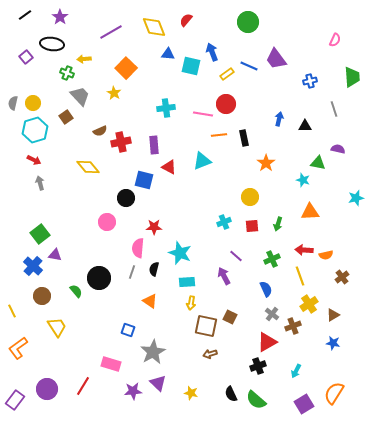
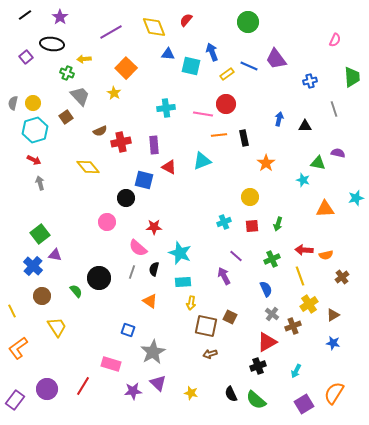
purple semicircle at (338, 149): moved 4 px down
orange triangle at (310, 212): moved 15 px right, 3 px up
pink semicircle at (138, 248): rotated 54 degrees counterclockwise
cyan rectangle at (187, 282): moved 4 px left
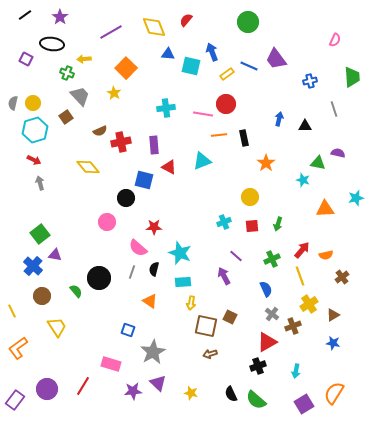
purple square at (26, 57): moved 2 px down; rotated 24 degrees counterclockwise
red arrow at (304, 250): moved 2 px left; rotated 126 degrees clockwise
cyan arrow at (296, 371): rotated 16 degrees counterclockwise
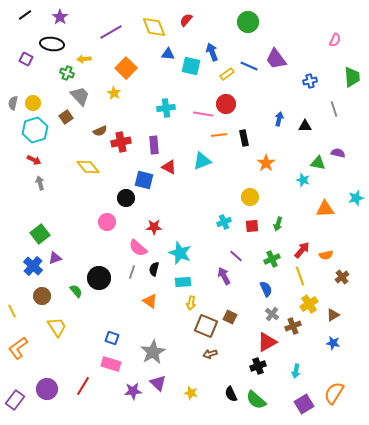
purple triangle at (55, 255): moved 3 px down; rotated 32 degrees counterclockwise
brown square at (206, 326): rotated 10 degrees clockwise
blue square at (128, 330): moved 16 px left, 8 px down
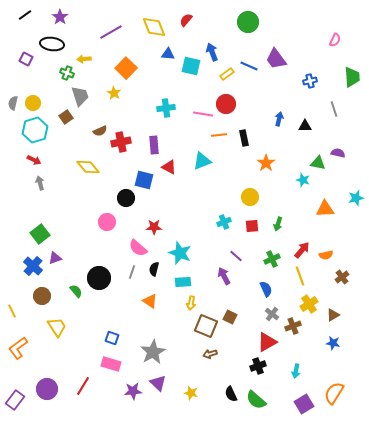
gray trapezoid at (80, 96): rotated 25 degrees clockwise
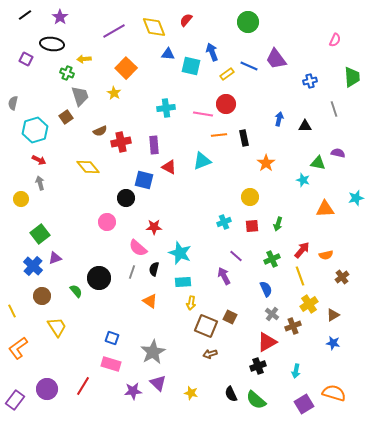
purple line at (111, 32): moved 3 px right, 1 px up
yellow circle at (33, 103): moved 12 px left, 96 px down
red arrow at (34, 160): moved 5 px right
orange semicircle at (334, 393): rotated 75 degrees clockwise
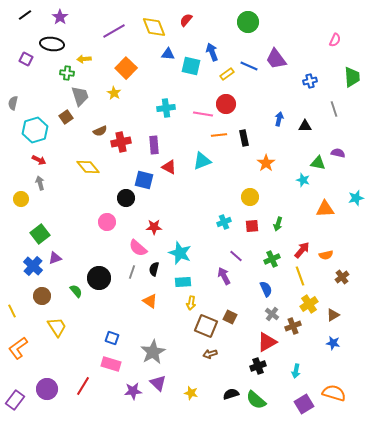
green cross at (67, 73): rotated 16 degrees counterclockwise
black semicircle at (231, 394): rotated 98 degrees clockwise
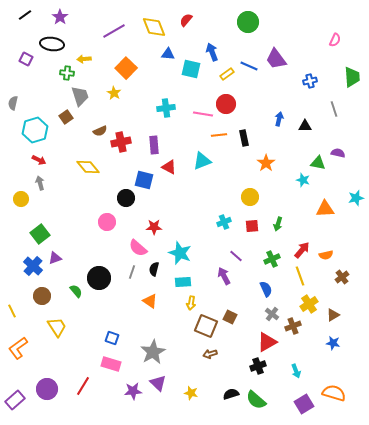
cyan square at (191, 66): moved 3 px down
cyan arrow at (296, 371): rotated 32 degrees counterclockwise
purple rectangle at (15, 400): rotated 12 degrees clockwise
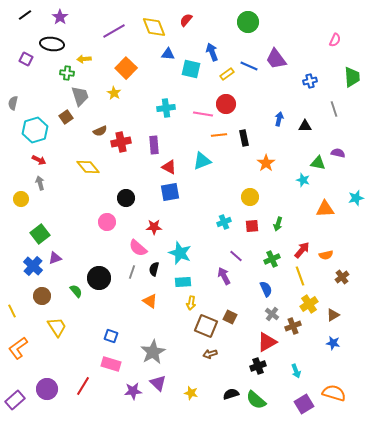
blue square at (144, 180): moved 26 px right, 12 px down; rotated 24 degrees counterclockwise
blue square at (112, 338): moved 1 px left, 2 px up
